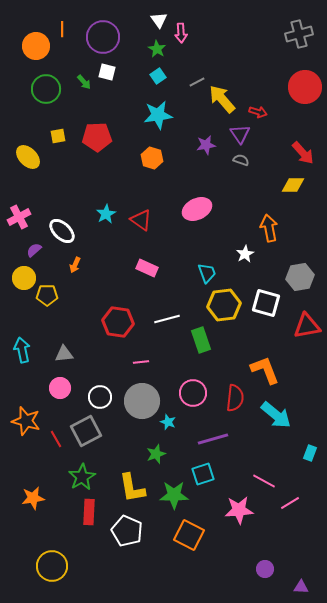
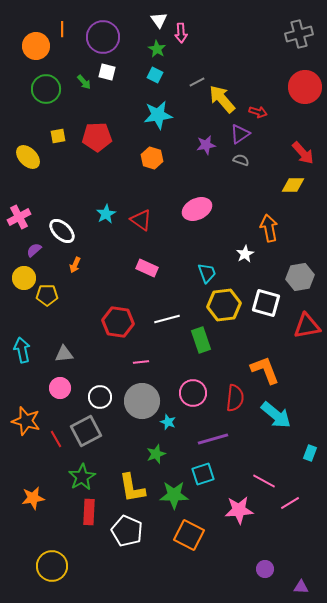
cyan square at (158, 76): moved 3 px left, 1 px up; rotated 28 degrees counterclockwise
purple triangle at (240, 134): rotated 30 degrees clockwise
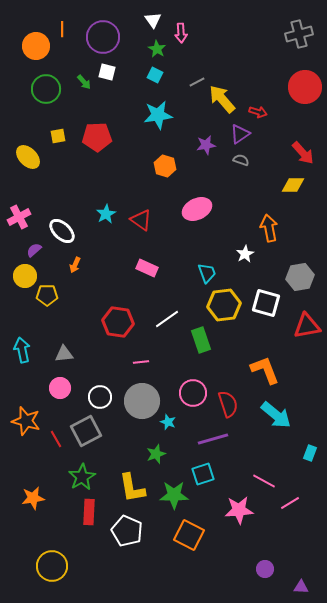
white triangle at (159, 20): moved 6 px left
orange hexagon at (152, 158): moved 13 px right, 8 px down
yellow circle at (24, 278): moved 1 px right, 2 px up
white line at (167, 319): rotated 20 degrees counterclockwise
red semicircle at (235, 398): moved 7 px left, 6 px down; rotated 24 degrees counterclockwise
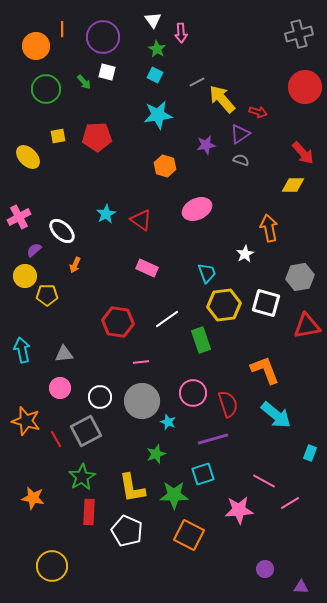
orange star at (33, 498): rotated 20 degrees clockwise
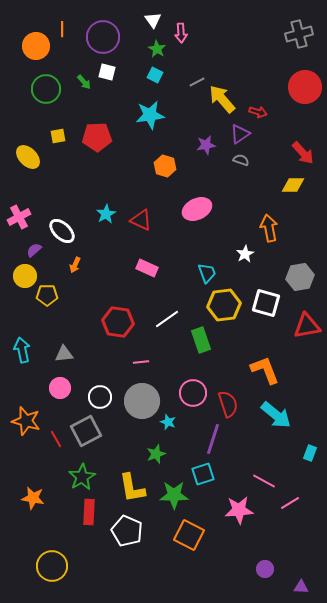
cyan star at (158, 115): moved 8 px left
red triangle at (141, 220): rotated 10 degrees counterclockwise
purple line at (213, 439): rotated 56 degrees counterclockwise
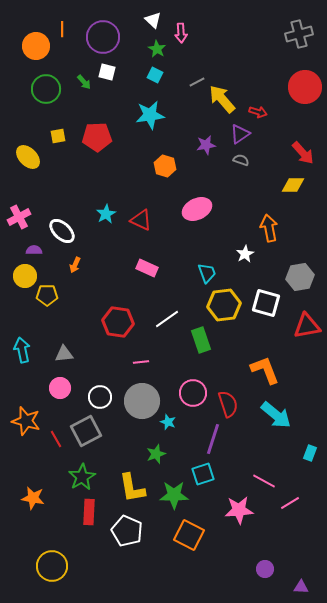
white triangle at (153, 20): rotated 12 degrees counterclockwise
purple semicircle at (34, 250): rotated 42 degrees clockwise
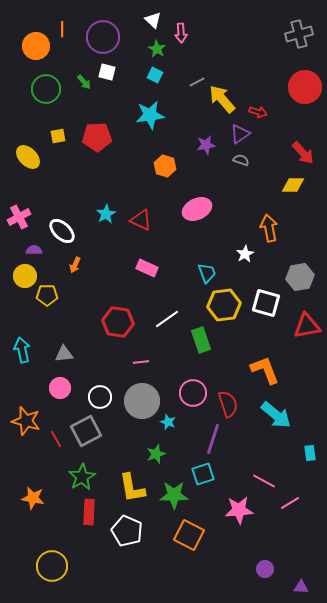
cyan rectangle at (310, 453): rotated 28 degrees counterclockwise
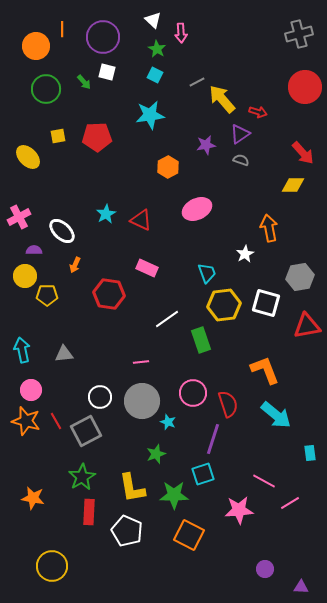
orange hexagon at (165, 166): moved 3 px right, 1 px down; rotated 15 degrees clockwise
red hexagon at (118, 322): moved 9 px left, 28 px up
pink circle at (60, 388): moved 29 px left, 2 px down
red line at (56, 439): moved 18 px up
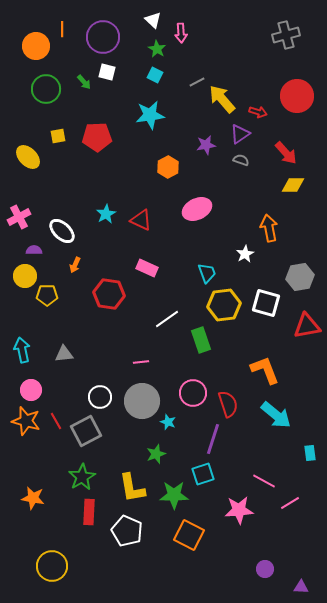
gray cross at (299, 34): moved 13 px left, 1 px down
red circle at (305, 87): moved 8 px left, 9 px down
red arrow at (303, 153): moved 17 px left
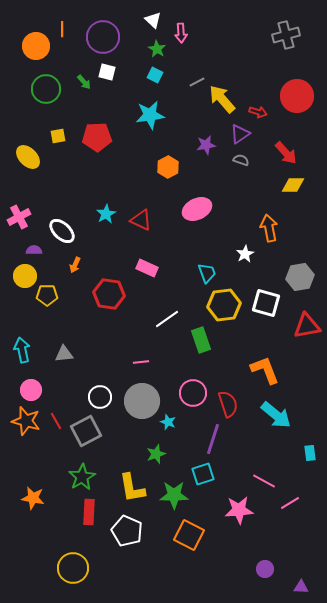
yellow circle at (52, 566): moved 21 px right, 2 px down
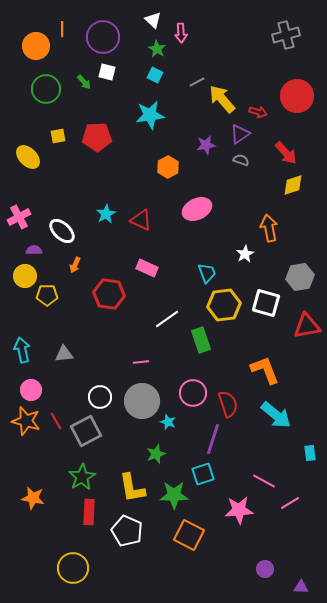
yellow diamond at (293, 185): rotated 20 degrees counterclockwise
